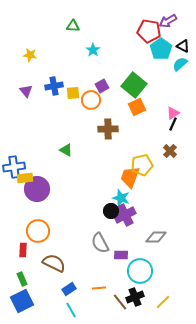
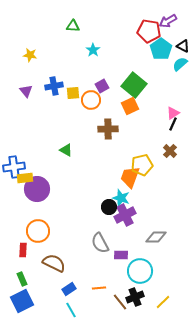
orange square at (137, 107): moved 7 px left, 1 px up
black circle at (111, 211): moved 2 px left, 4 px up
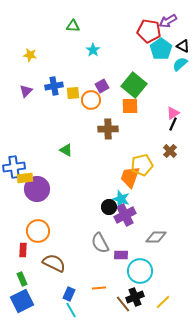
purple triangle at (26, 91): rotated 24 degrees clockwise
orange square at (130, 106): rotated 24 degrees clockwise
cyan star at (121, 198): moved 1 px down
blue rectangle at (69, 289): moved 5 px down; rotated 32 degrees counterclockwise
brown line at (120, 302): moved 3 px right, 2 px down
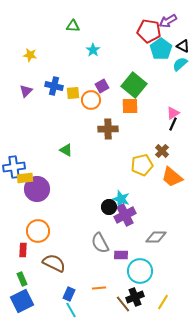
blue cross at (54, 86): rotated 24 degrees clockwise
brown cross at (170, 151): moved 8 px left
orange trapezoid at (130, 177): moved 42 px right; rotated 70 degrees counterclockwise
yellow line at (163, 302): rotated 14 degrees counterclockwise
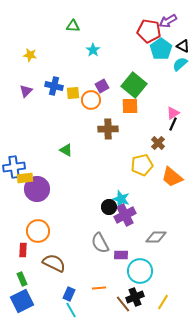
brown cross at (162, 151): moved 4 px left, 8 px up
